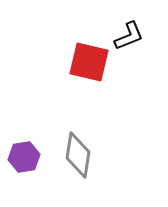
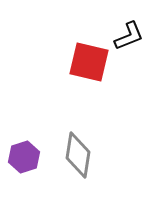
purple hexagon: rotated 8 degrees counterclockwise
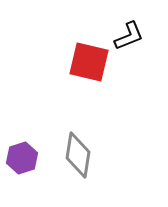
purple hexagon: moved 2 px left, 1 px down
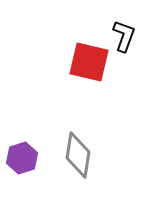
black L-shape: moved 5 px left; rotated 48 degrees counterclockwise
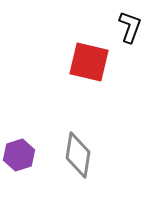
black L-shape: moved 6 px right, 9 px up
purple hexagon: moved 3 px left, 3 px up
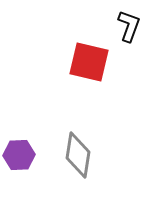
black L-shape: moved 1 px left, 1 px up
purple hexagon: rotated 16 degrees clockwise
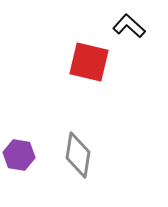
black L-shape: rotated 68 degrees counterclockwise
purple hexagon: rotated 12 degrees clockwise
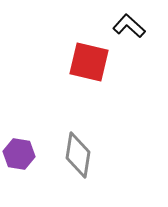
purple hexagon: moved 1 px up
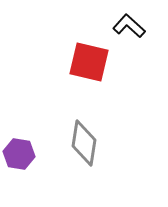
gray diamond: moved 6 px right, 12 px up
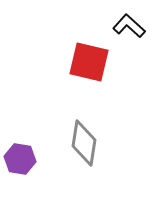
purple hexagon: moved 1 px right, 5 px down
